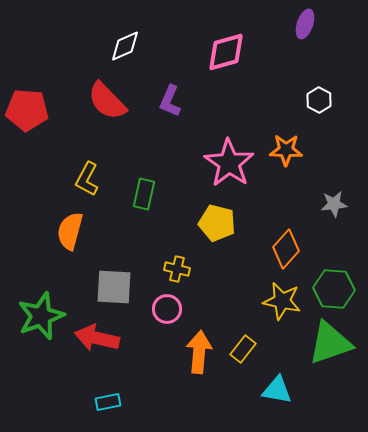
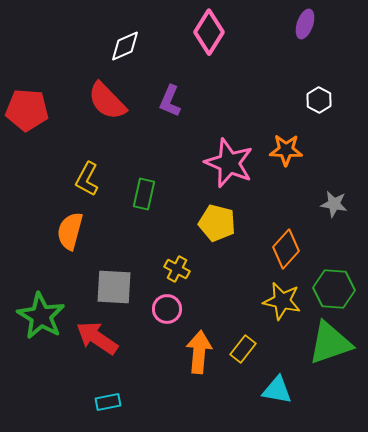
pink diamond: moved 17 px left, 20 px up; rotated 42 degrees counterclockwise
pink star: rotated 12 degrees counterclockwise
gray star: rotated 16 degrees clockwise
yellow cross: rotated 15 degrees clockwise
green star: rotated 21 degrees counterclockwise
red arrow: rotated 21 degrees clockwise
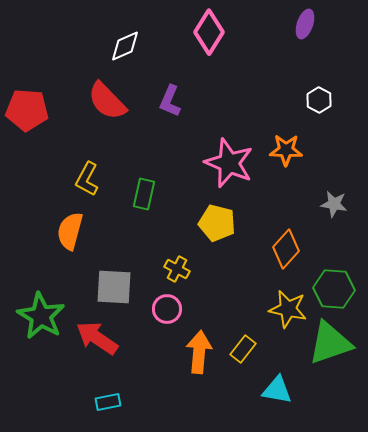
yellow star: moved 6 px right, 8 px down
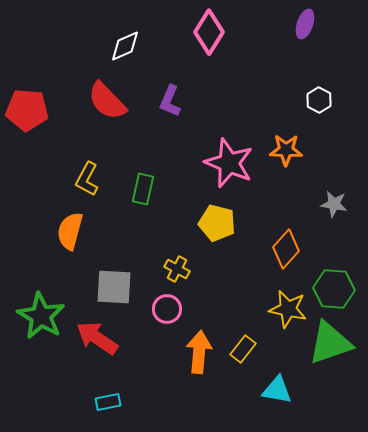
green rectangle: moved 1 px left, 5 px up
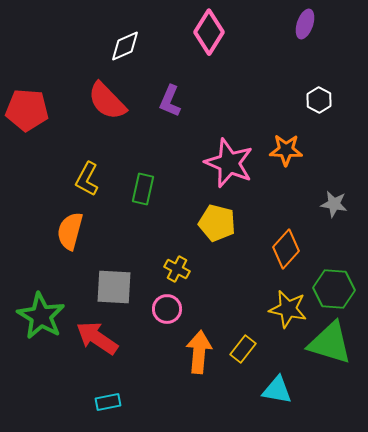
green triangle: rotated 36 degrees clockwise
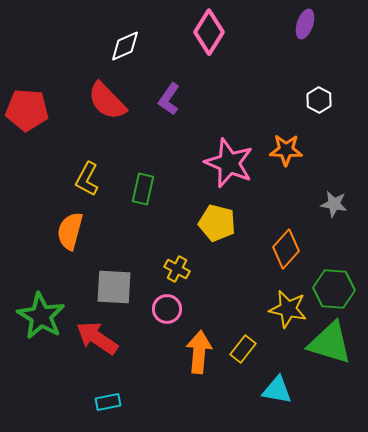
purple L-shape: moved 1 px left, 2 px up; rotated 12 degrees clockwise
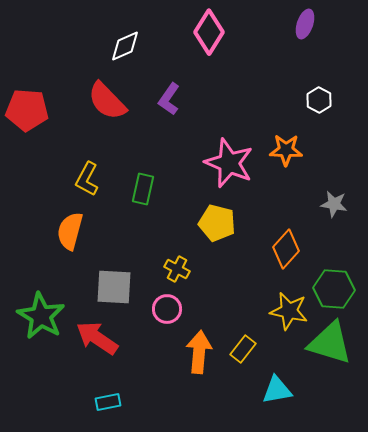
yellow star: moved 1 px right, 2 px down
cyan triangle: rotated 20 degrees counterclockwise
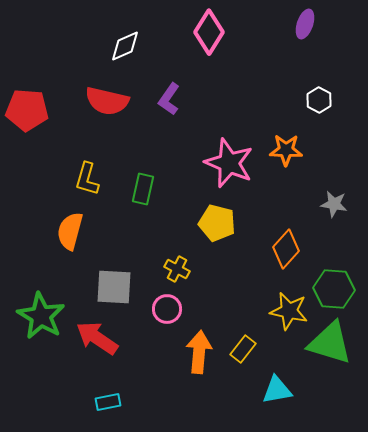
red semicircle: rotated 33 degrees counterclockwise
yellow L-shape: rotated 12 degrees counterclockwise
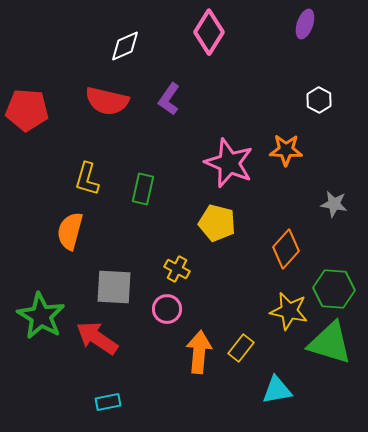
yellow rectangle: moved 2 px left, 1 px up
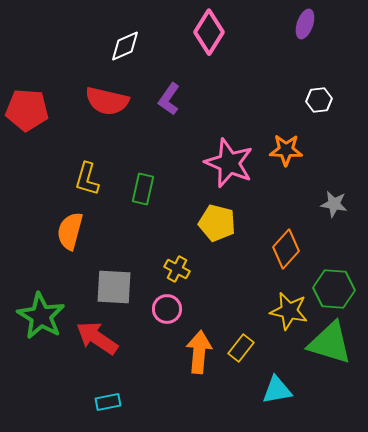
white hexagon: rotated 25 degrees clockwise
